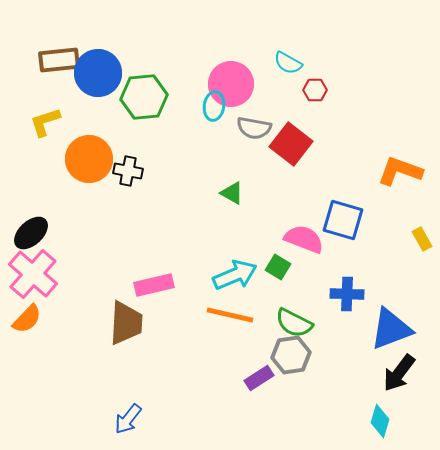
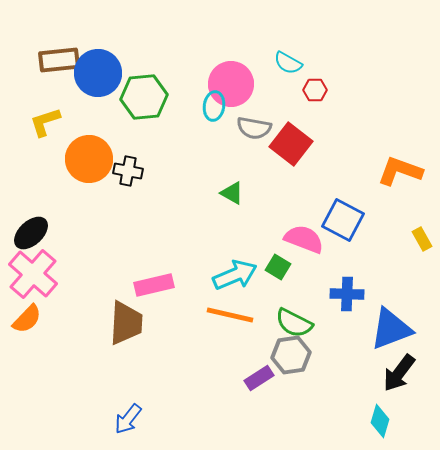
blue square: rotated 12 degrees clockwise
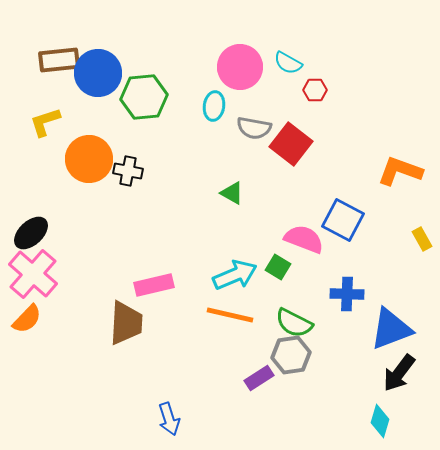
pink circle: moved 9 px right, 17 px up
blue arrow: moved 41 px right; rotated 56 degrees counterclockwise
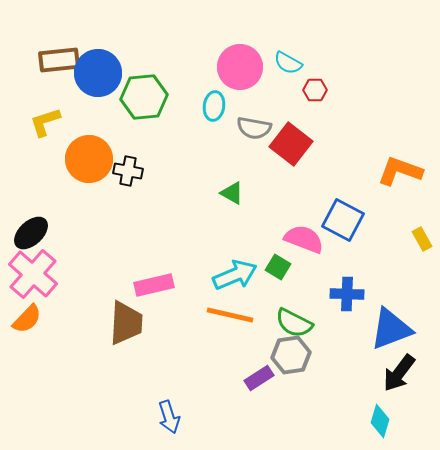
blue arrow: moved 2 px up
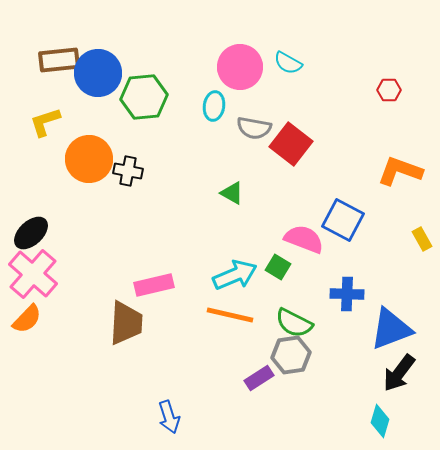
red hexagon: moved 74 px right
